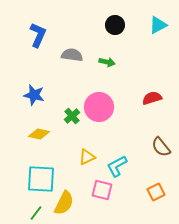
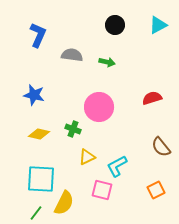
green cross: moved 1 px right, 13 px down; rotated 28 degrees counterclockwise
orange square: moved 2 px up
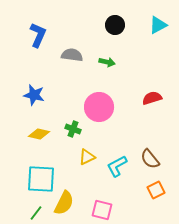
brown semicircle: moved 11 px left, 12 px down
pink square: moved 20 px down
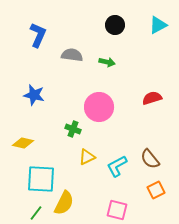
yellow diamond: moved 16 px left, 9 px down
pink square: moved 15 px right
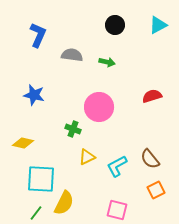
red semicircle: moved 2 px up
